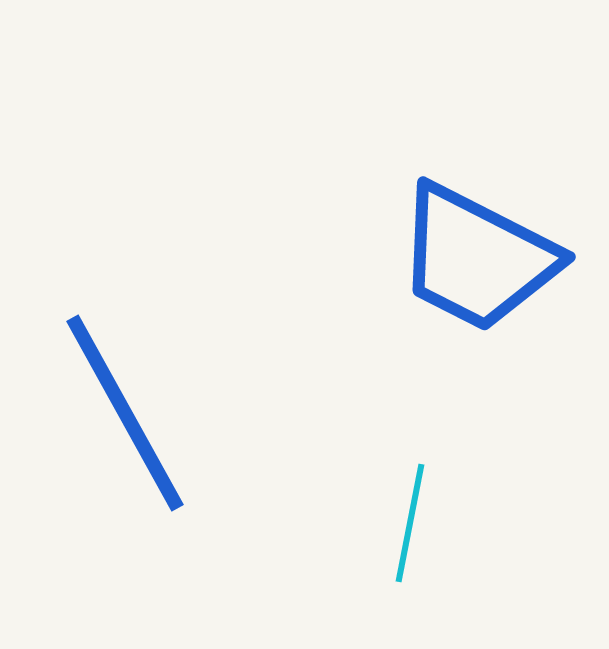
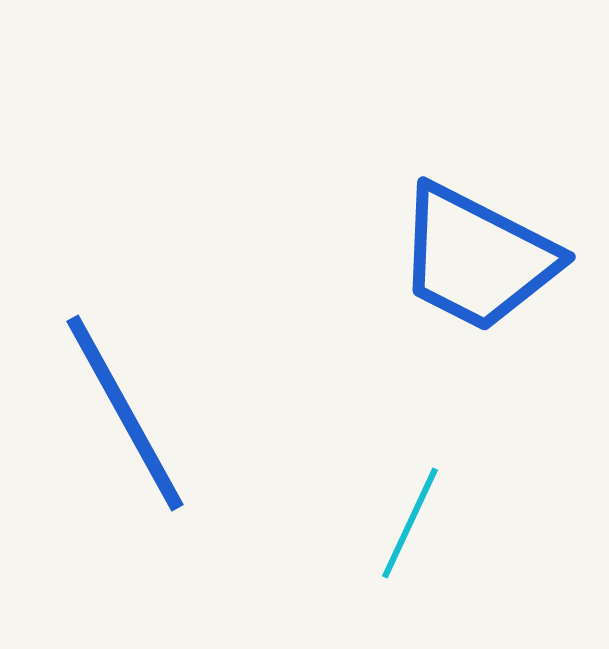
cyan line: rotated 14 degrees clockwise
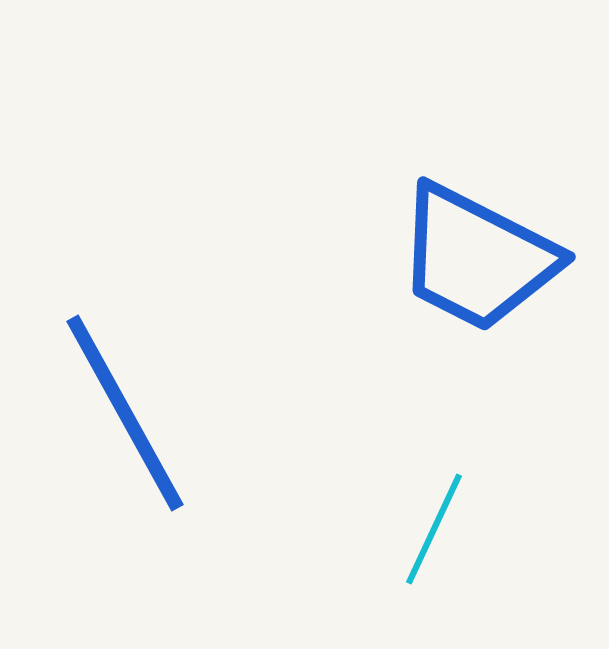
cyan line: moved 24 px right, 6 px down
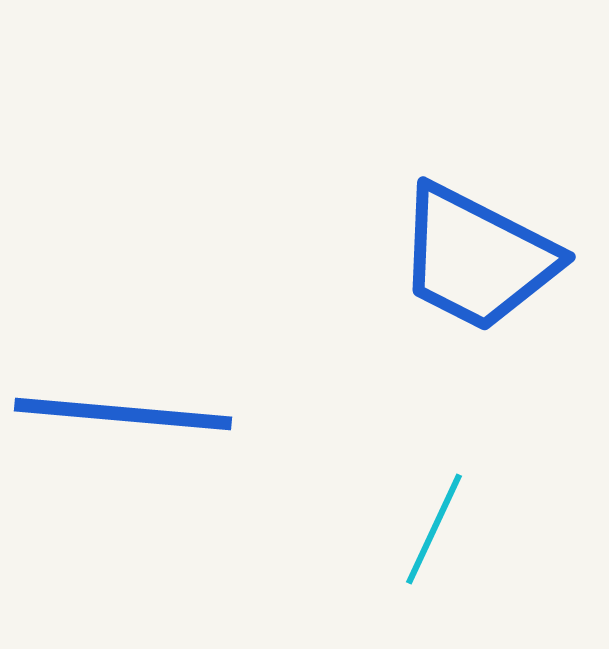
blue line: moved 2 px left, 1 px down; rotated 56 degrees counterclockwise
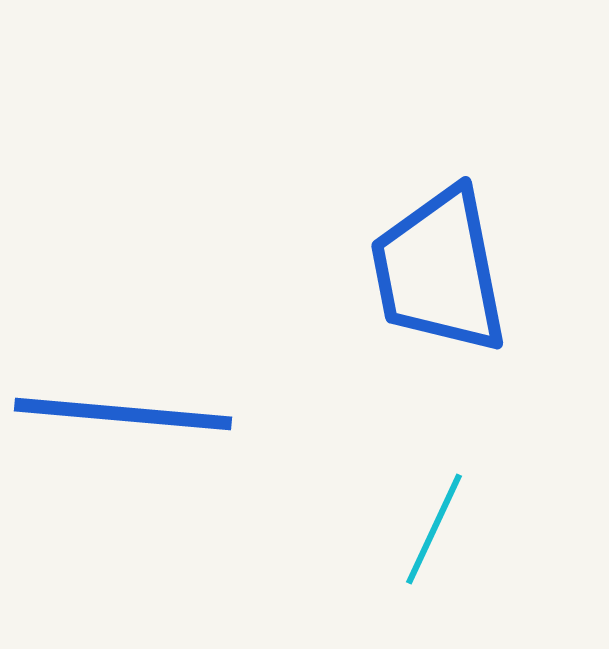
blue trapezoid: moved 38 px left, 13 px down; rotated 52 degrees clockwise
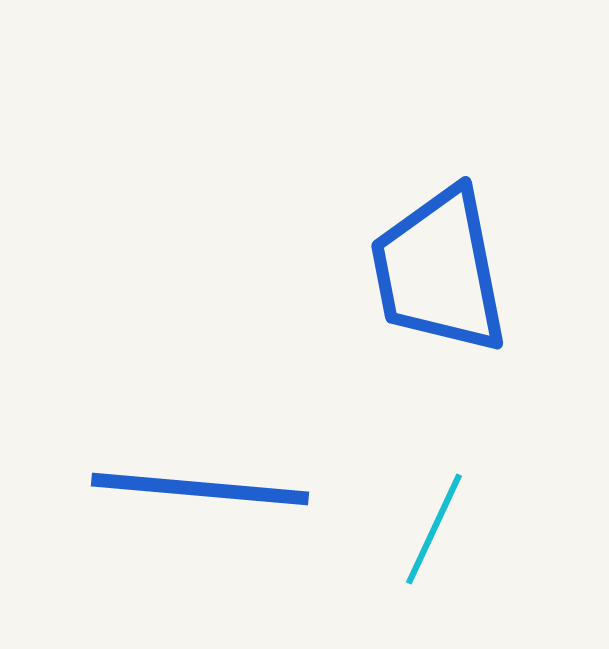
blue line: moved 77 px right, 75 px down
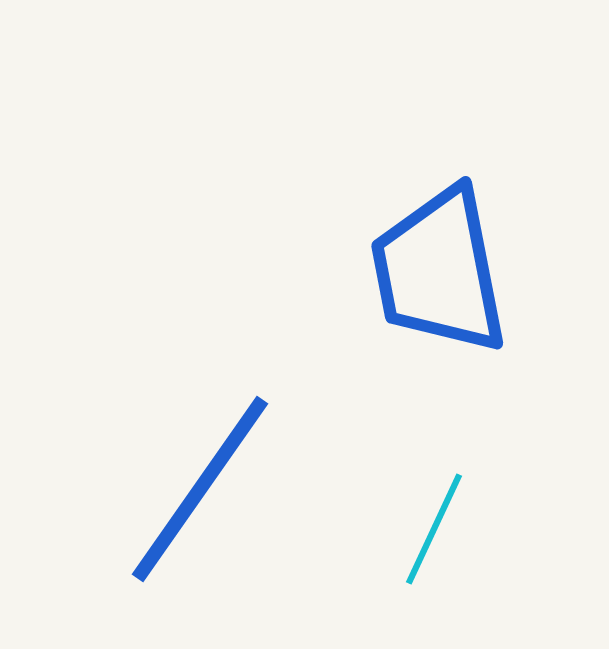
blue line: rotated 60 degrees counterclockwise
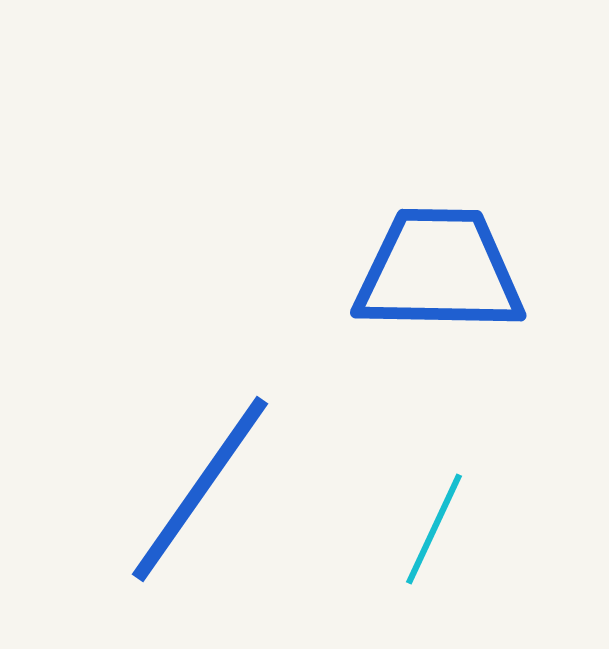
blue trapezoid: rotated 102 degrees clockwise
